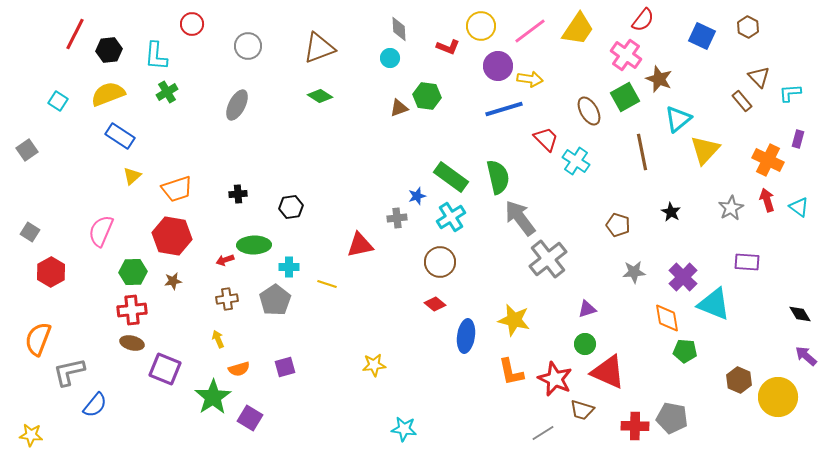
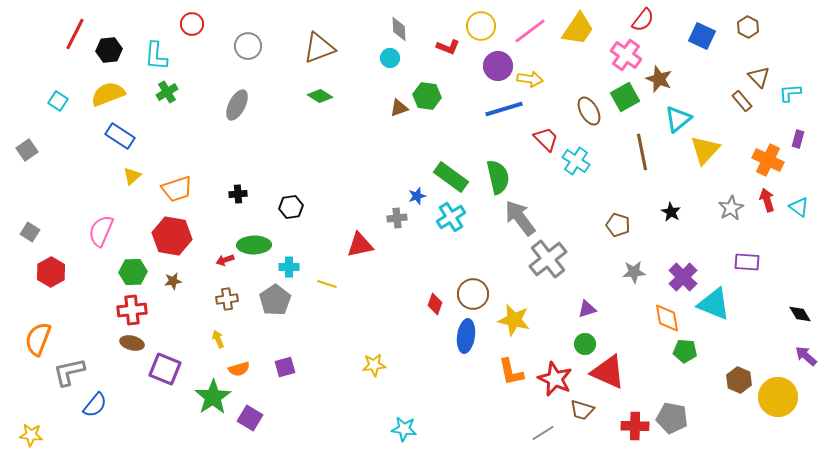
brown circle at (440, 262): moved 33 px right, 32 px down
red diamond at (435, 304): rotated 70 degrees clockwise
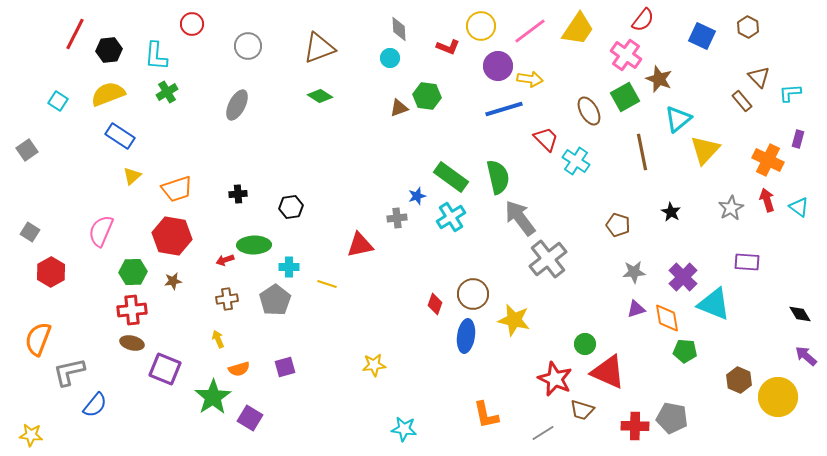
purple triangle at (587, 309): moved 49 px right
orange L-shape at (511, 372): moved 25 px left, 43 px down
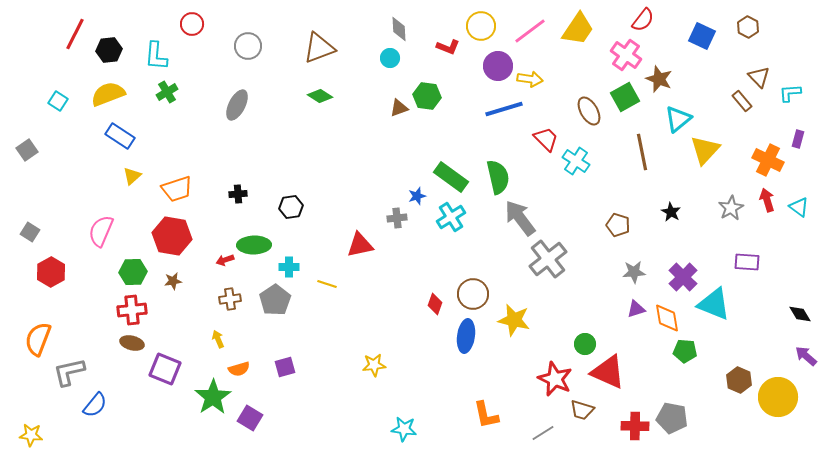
brown cross at (227, 299): moved 3 px right
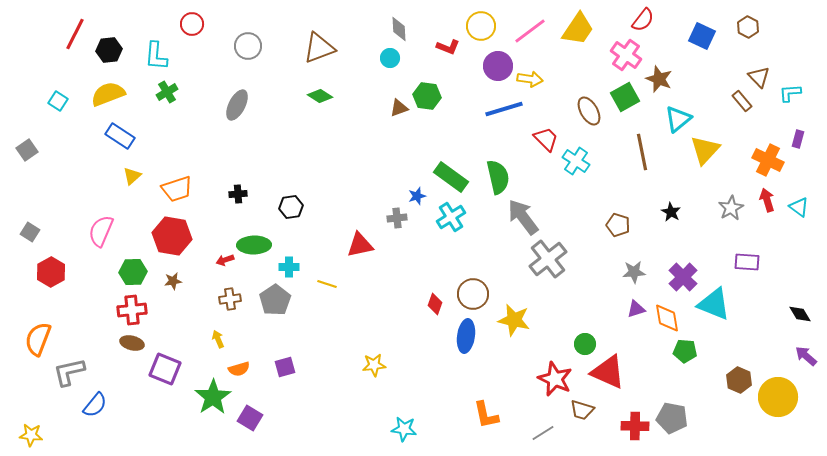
gray arrow at (520, 218): moved 3 px right, 1 px up
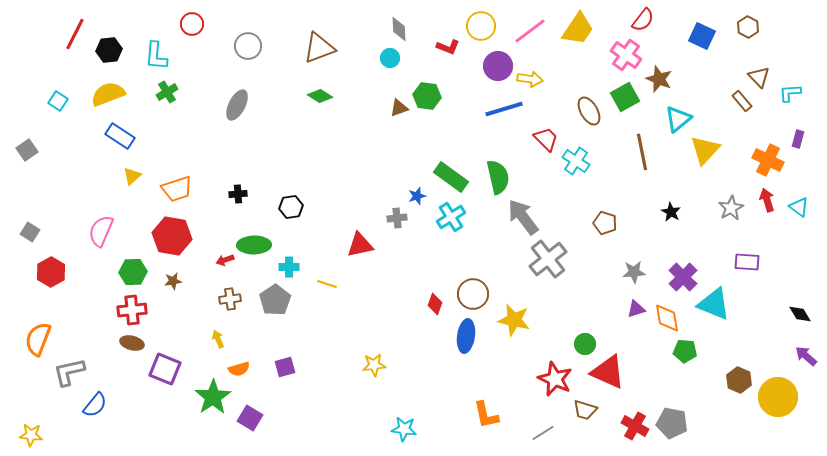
brown pentagon at (618, 225): moved 13 px left, 2 px up
brown trapezoid at (582, 410): moved 3 px right
gray pentagon at (672, 418): moved 5 px down
red cross at (635, 426): rotated 28 degrees clockwise
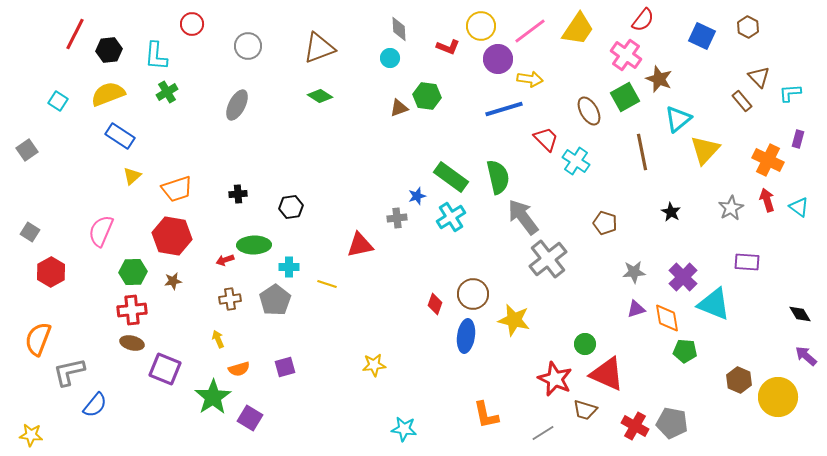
purple circle at (498, 66): moved 7 px up
red triangle at (608, 372): moved 1 px left, 2 px down
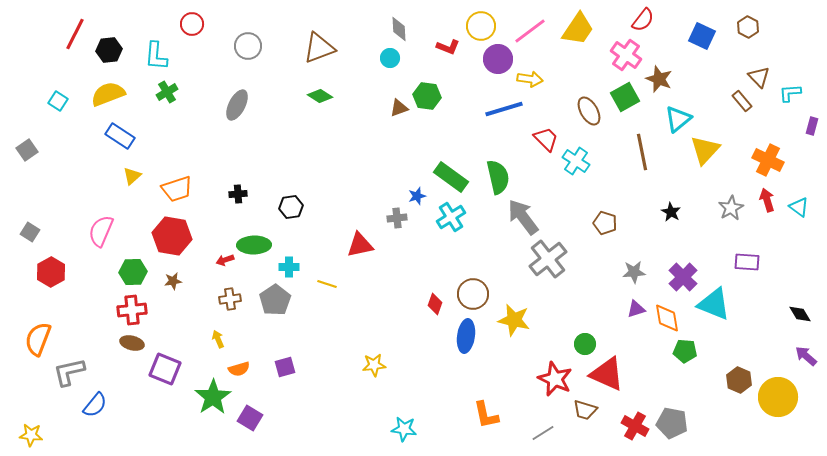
purple rectangle at (798, 139): moved 14 px right, 13 px up
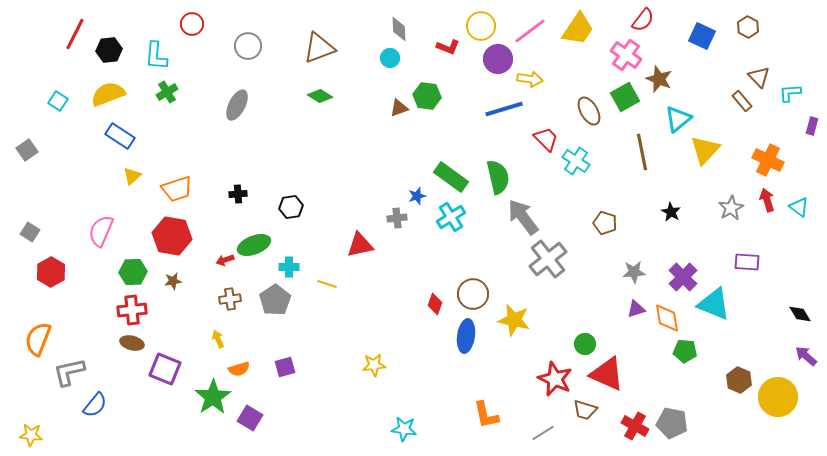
green ellipse at (254, 245): rotated 20 degrees counterclockwise
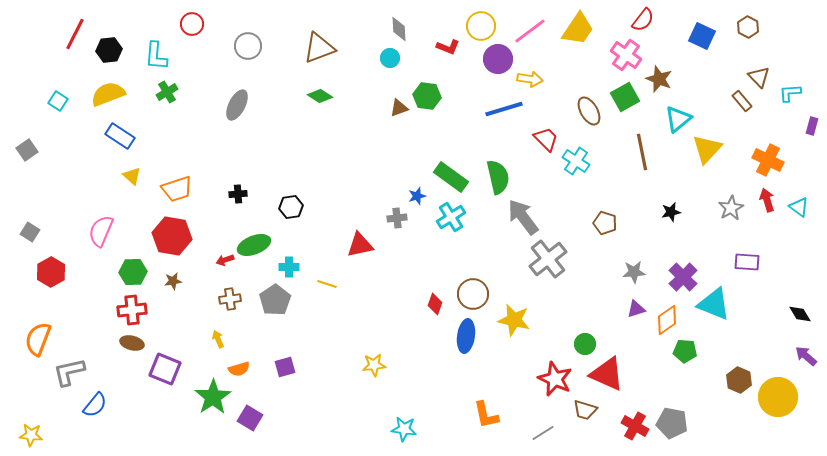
yellow triangle at (705, 150): moved 2 px right, 1 px up
yellow triangle at (132, 176): rotated 36 degrees counterclockwise
black star at (671, 212): rotated 30 degrees clockwise
orange diamond at (667, 318): moved 2 px down; rotated 64 degrees clockwise
